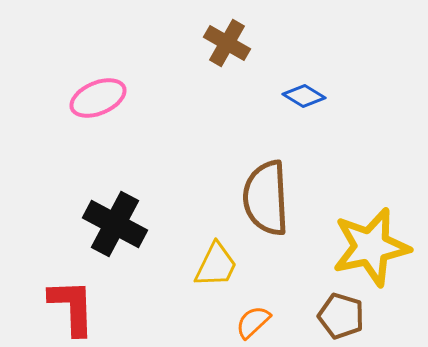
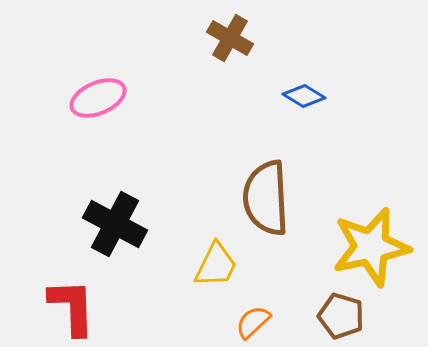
brown cross: moved 3 px right, 5 px up
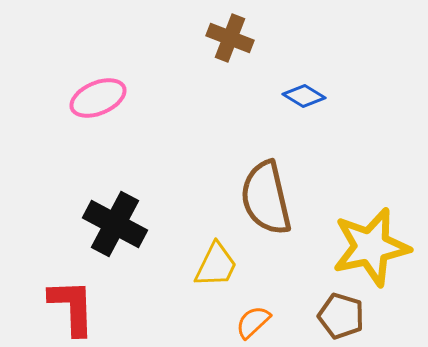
brown cross: rotated 9 degrees counterclockwise
brown semicircle: rotated 10 degrees counterclockwise
